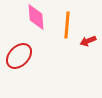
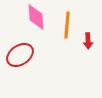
red arrow: rotated 70 degrees counterclockwise
red ellipse: moved 1 px right, 1 px up; rotated 12 degrees clockwise
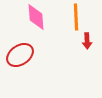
orange line: moved 9 px right, 8 px up; rotated 8 degrees counterclockwise
red arrow: moved 1 px left
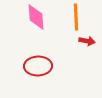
red arrow: rotated 77 degrees counterclockwise
red ellipse: moved 18 px right, 11 px down; rotated 32 degrees clockwise
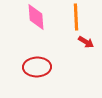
red arrow: moved 1 px left, 1 px down; rotated 21 degrees clockwise
red ellipse: moved 1 px left, 1 px down
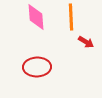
orange line: moved 5 px left
